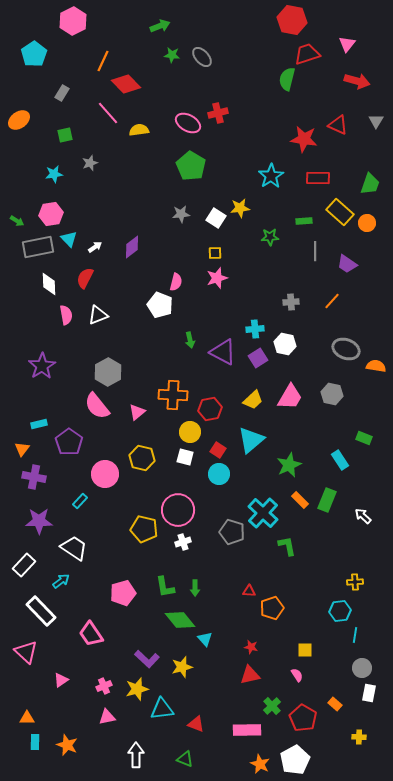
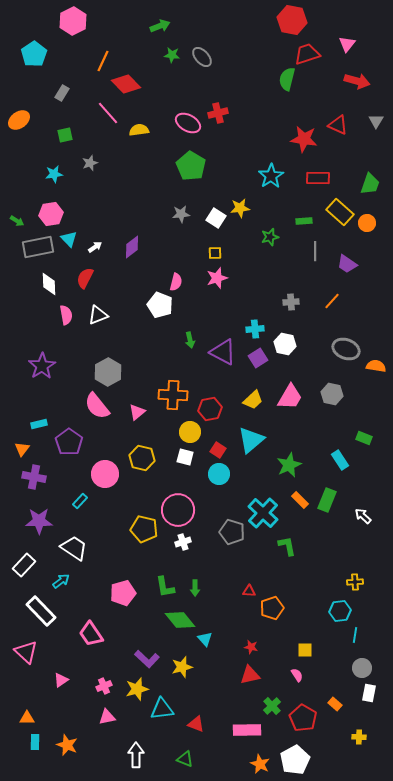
green star at (270, 237): rotated 12 degrees counterclockwise
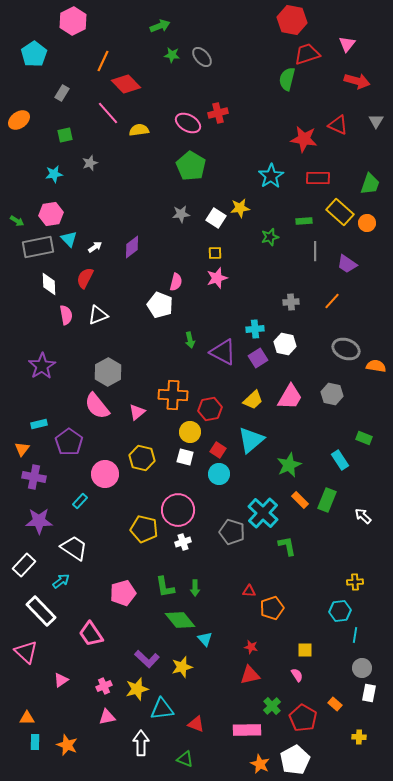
white arrow at (136, 755): moved 5 px right, 12 px up
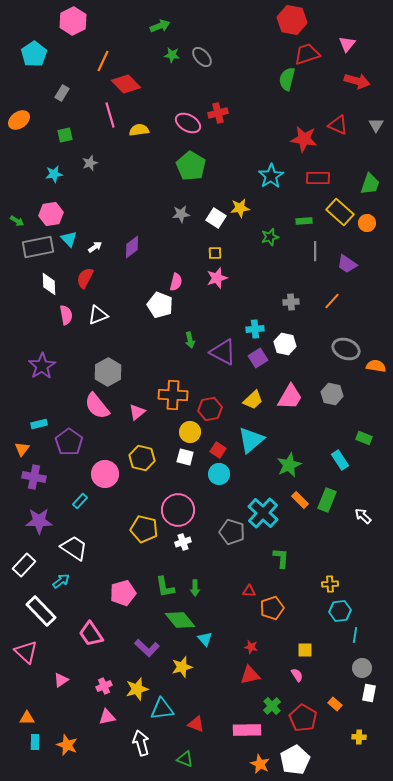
pink line at (108, 113): moved 2 px right, 2 px down; rotated 25 degrees clockwise
gray triangle at (376, 121): moved 4 px down
green L-shape at (287, 546): moved 6 px left, 12 px down; rotated 15 degrees clockwise
yellow cross at (355, 582): moved 25 px left, 2 px down
purple L-shape at (147, 659): moved 11 px up
white arrow at (141, 743): rotated 15 degrees counterclockwise
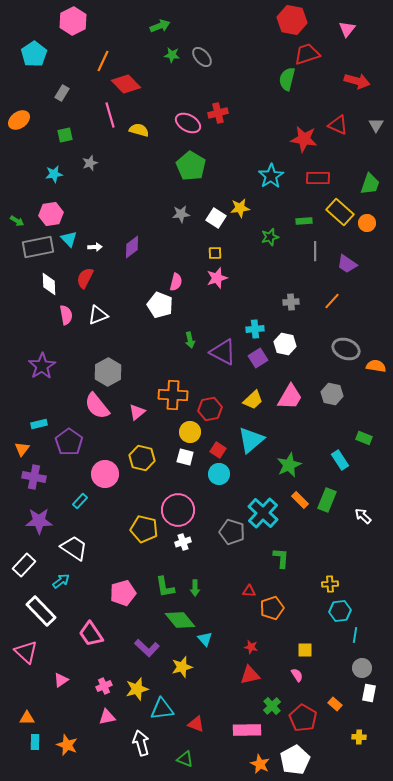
pink triangle at (347, 44): moved 15 px up
yellow semicircle at (139, 130): rotated 24 degrees clockwise
white arrow at (95, 247): rotated 32 degrees clockwise
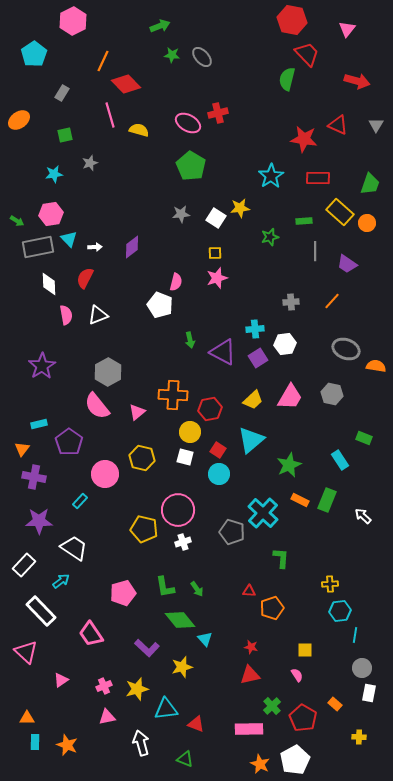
red trapezoid at (307, 54): rotated 64 degrees clockwise
white hexagon at (285, 344): rotated 20 degrees counterclockwise
orange rectangle at (300, 500): rotated 18 degrees counterclockwise
green arrow at (195, 588): moved 2 px right, 1 px down; rotated 35 degrees counterclockwise
cyan triangle at (162, 709): moved 4 px right
pink rectangle at (247, 730): moved 2 px right, 1 px up
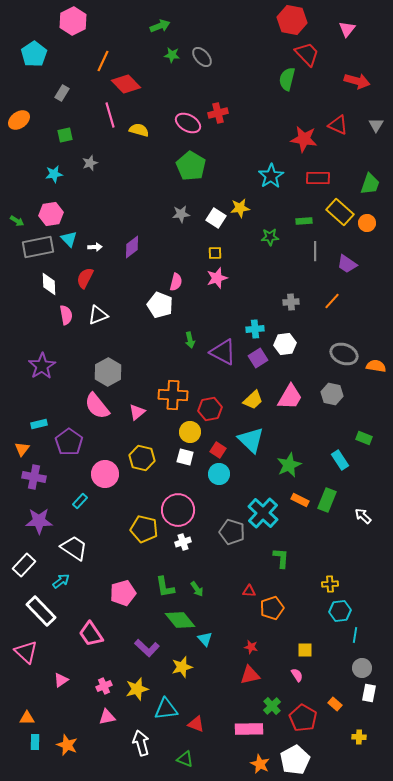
green star at (270, 237): rotated 12 degrees clockwise
gray ellipse at (346, 349): moved 2 px left, 5 px down
cyan triangle at (251, 440): rotated 36 degrees counterclockwise
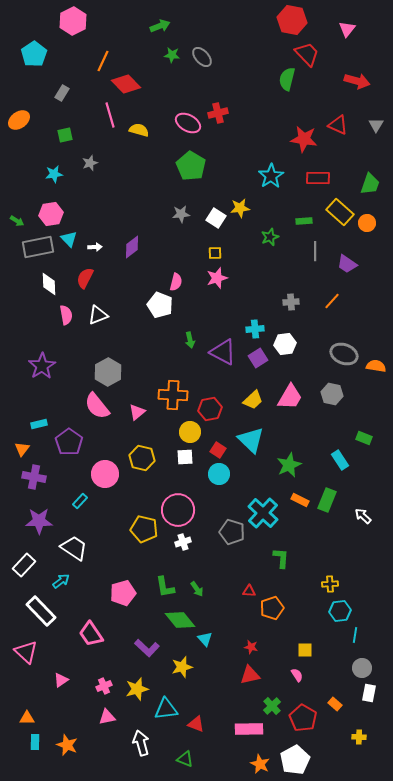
green star at (270, 237): rotated 18 degrees counterclockwise
white square at (185, 457): rotated 18 degrees counterclockwise
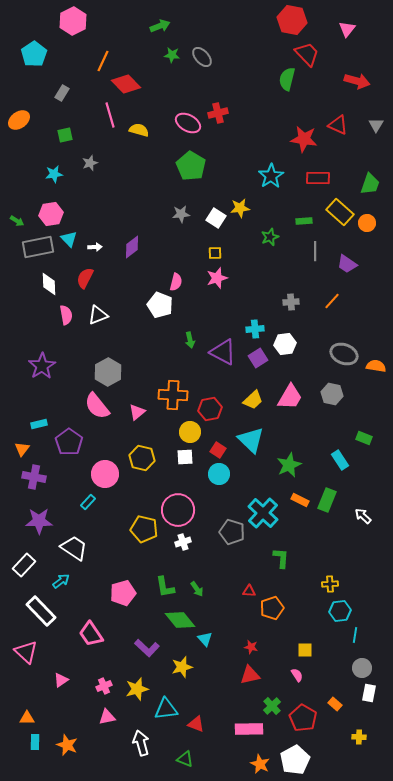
cyan rectangle at (80, 501): moved 8 px right, 1 px down
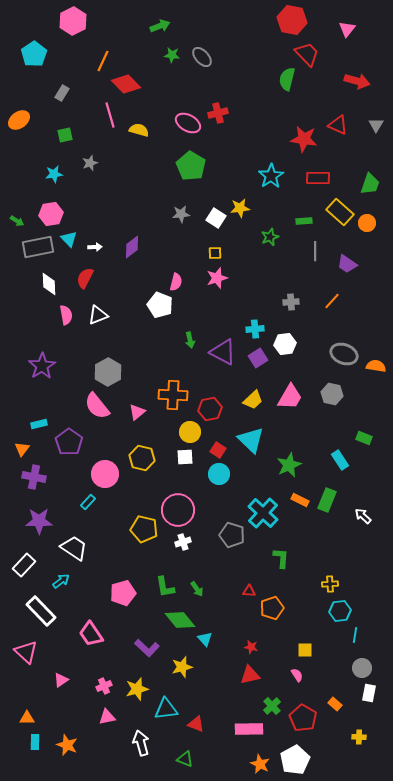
gray pentagon at (232, 532): moved 3 px down
